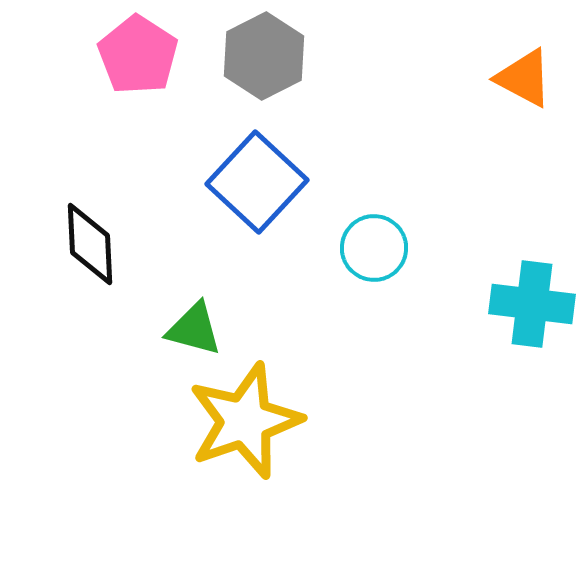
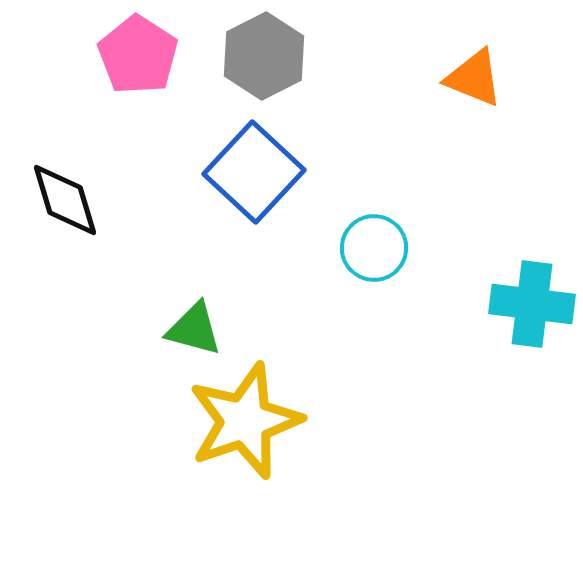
orange triangle: moved 50 px left; rotated 6 degrees counterclockwise
blue square: moved 3 px left, 10 px up
black diamond: moved 25 px left, 44 px up; rotated 14 degrees counterclockwise
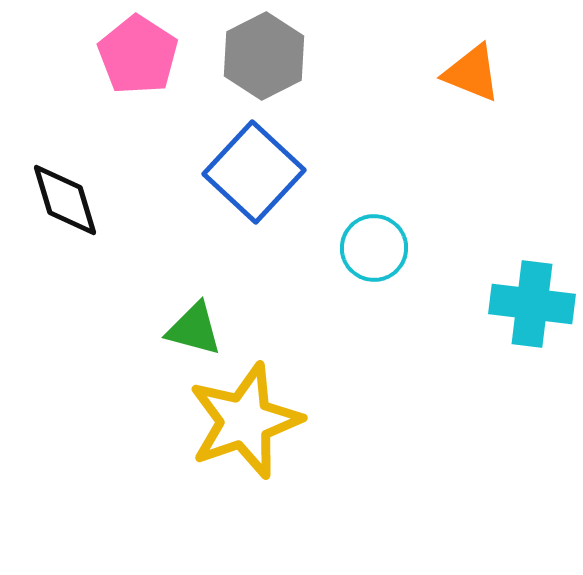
orange triangle: moved 2 px left, 5 px up
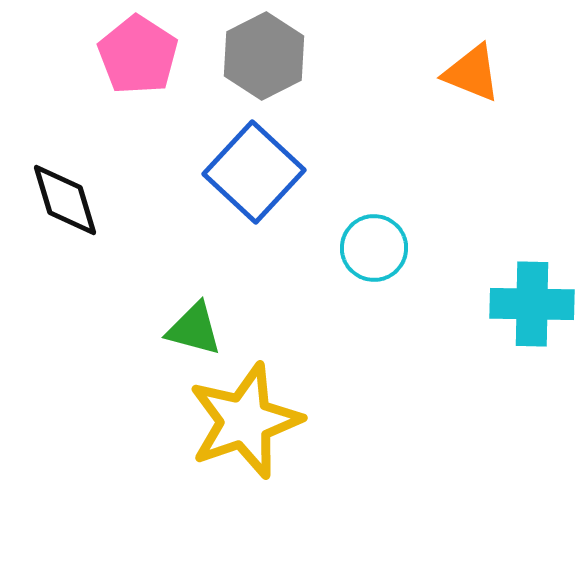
cyan cross: rotated 6 degrees counterclockwise
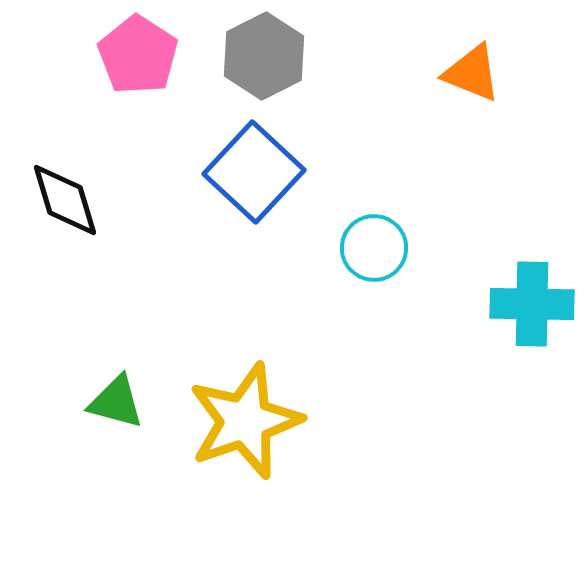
green triangle: moved 78 px left, 73 px down
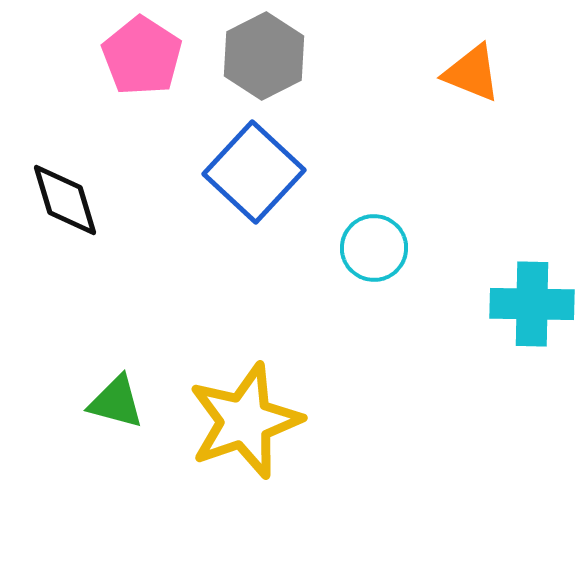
pink pentagon: moved 4 px right, 1 px down
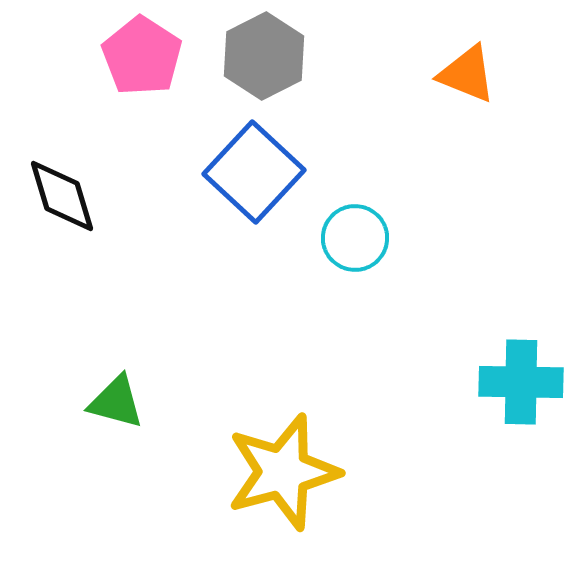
orange triangle: moved 5 px left, 1 px down
black diamond: moved 3 px left, 4 px up
cyan circle: moved 19 px left, 10 px up
cyan cross: moved 11 px left, 78 px down
yellow star: moved 38 px right, 51 px down; rotated 4 degrees clockwise
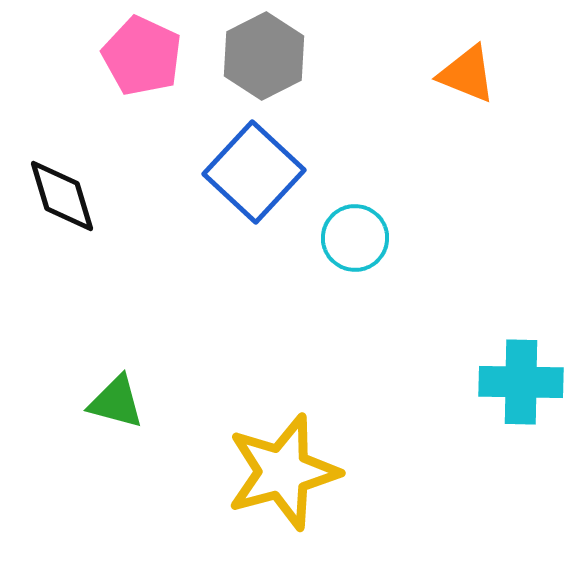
pink pentagon: rotated 8 degrees counterclockwise
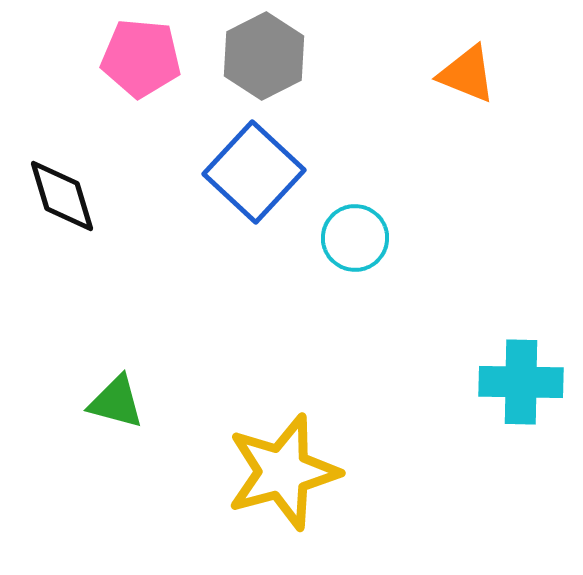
pink pentagon: moved 1 px left, 2 px down; rotated 20 degrees counterclockwise
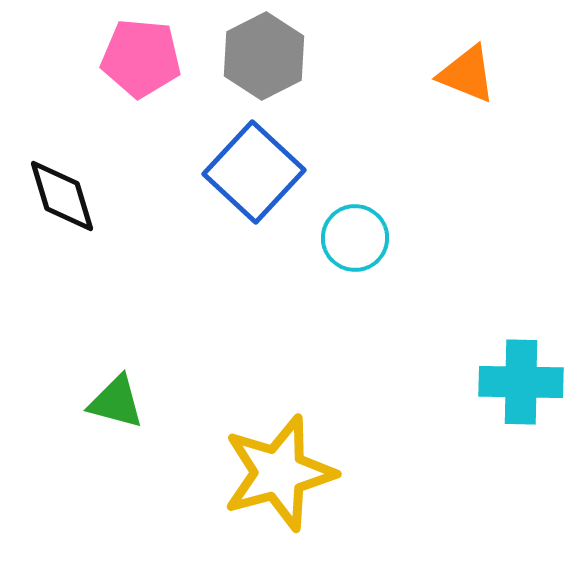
yellow star: moved 4 px left, 1 px down
